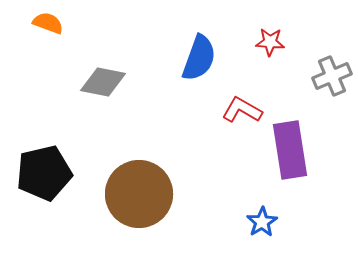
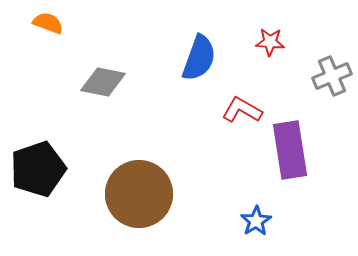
black pentagon: moved 6 px left, 4 px up; rotated 6 degrees counterclockwise
blue star: moved 6 px left, 1 px up
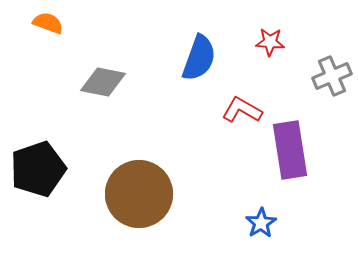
blue star: moved 5 px right, 2 px down
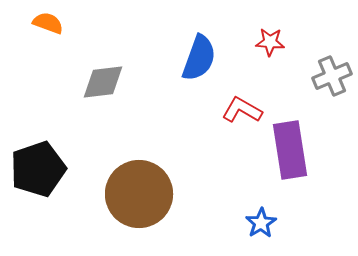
gray diamond: rotated 18 degrees counterclockwise
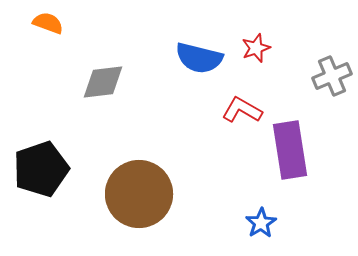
red star: moved 14 px left, 6 px down; rotated 24 degrees counterclockwise
blue semicircle: rotated 84 degrees clockwise
black pentagon: moved 3 px right
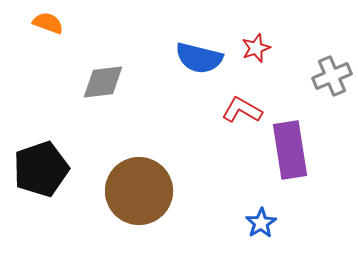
brown circle: moved 3 px up
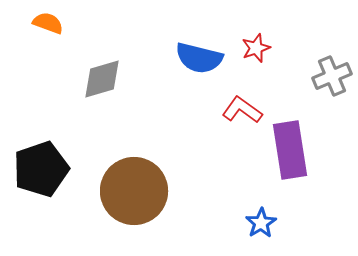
gray diamond: moved 1 px left, 3 px up; rotated 9 degrees counterclockwise
red L-shape: rotated 6 degrees clockwise
brown circle: moved 5 px left
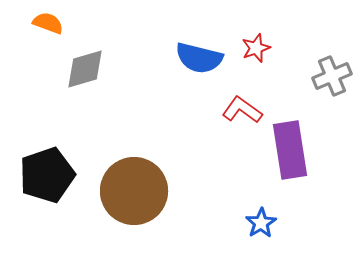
gray diamond: moved 17 px left, 10 px up
black pentagon: moved 6 px right, 6 px down
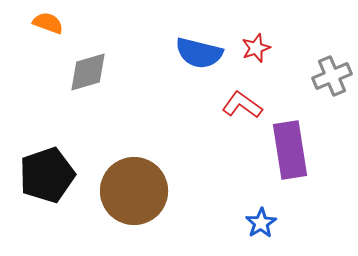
blue semicircle: moved 5 px up
gray diamond: moved 3 px right, 3 px down
red L-shape: moved 5 px up
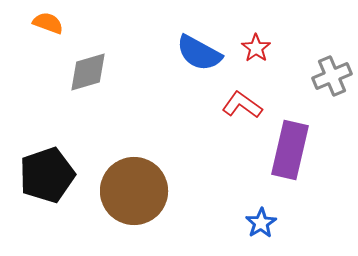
red star: rotated 16 degrees counterclockwise
blue semicircle: rotated 15 degrees clockwise
purple rectangle: rotated 22 degrees clockwise
